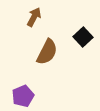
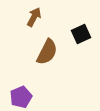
black square: moved 2 px left, 3 px up; rotated 18 degrees clockwise
purple pentagon: moved 2 px left, 1 px down
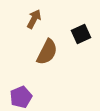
brown arrow: moved 2 px down
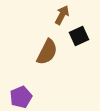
brown arrow: moved 28 px right, 4 px up
black square: moved 2 px left, 2 px down
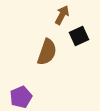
brown semicircle: rotated 8 degrees counterclockwise
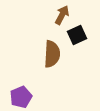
black square: moved 2 px left, 1 px up
brown semicircle: moved 5 px right, 2 px down; rotated 16 degrees counterclockwise
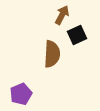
purple pentagon: moved 3 px up
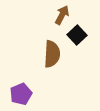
black square: rotated 18 degrees counterclockwise
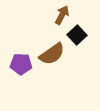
brown semicircle: rotated 52 degrees clockwise
purple pentagon: moved 30 px up; rotated 25 degrees clockwise
